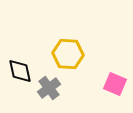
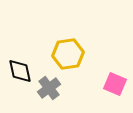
yellow hexagon: rotated 12 degrees counterclockwise
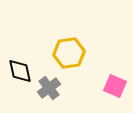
yellow hexagon: moved 1 px right, 1 px up
pink square: moved 2 px down
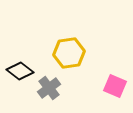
black diamond: rotated 40 degrees counterclockwise
